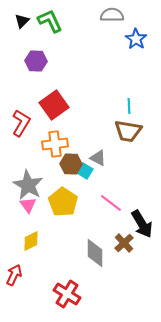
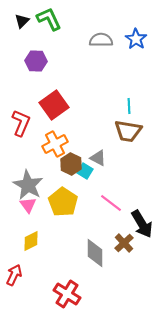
gray semicircle: moved 11 px left, 25 px down
green L-shape: moved 1 px left, 2 px up
red L-shape: rotated 8 degrees counterclockwise
orange cross: rotated 20 degrees counterclockwise
brown hexagon: rotated 25 degrees clockwise
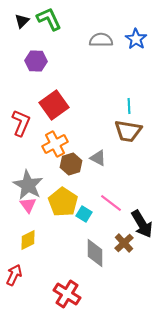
brown hexagon: rotated 15 degrees clockwise
cyan square: moved 1 px left, 43 px down
yellow diamond: moved 3 px left, 1 px up
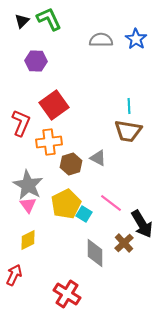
orange cross: moved 6 px left, 2 px up; rotated 20 degrees clockwise
yellow pentagon: moved 3 px right, 2 px down; rotated 12 degrees clockwise
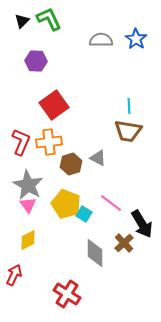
red L-shape: moved 19 px down
yellow pentagon: rotated 24 degrees counterclockwise
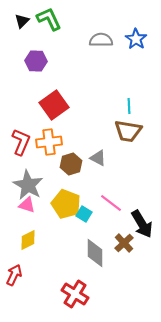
pink triangle: moved 1 px left; rotated 36 degrees counterclockwise
red cross: moved 8 px right
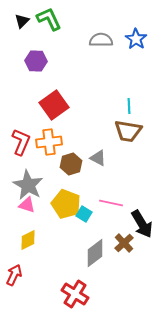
pink line: rotated 25 degrees counterclockwise
gray diamond: rotated 52 degrees clockwise
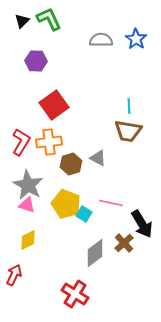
red L-shape: rotated 8 degrees clockwise
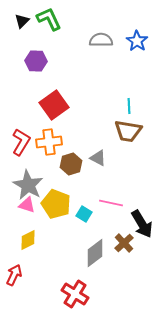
blue star: moved 1 px right, 2 px down
yellow pentagon: moved 10 px left
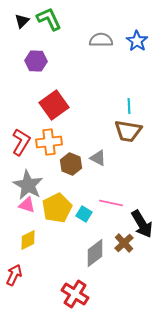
brown hexagon: rotated 20 degrees counterclockwise
yellow pentagon: moved 1 px right, 4 px down; rotated 24 degrees clockwise
